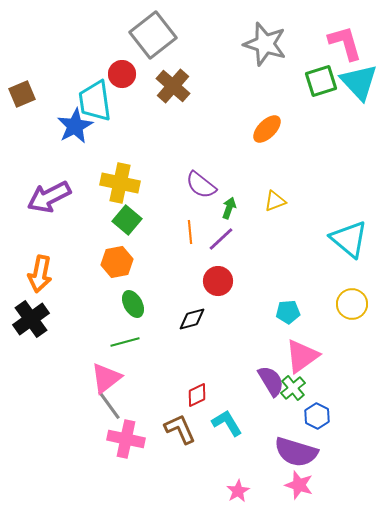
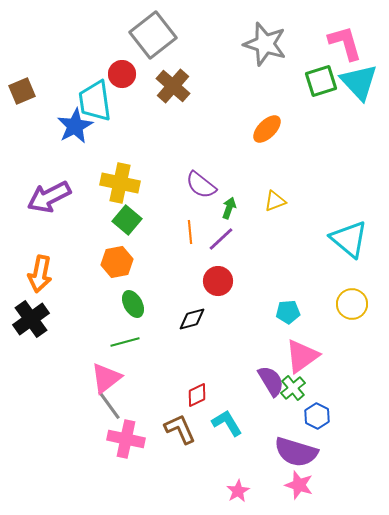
brown square at (22, 94): moved 3 px up
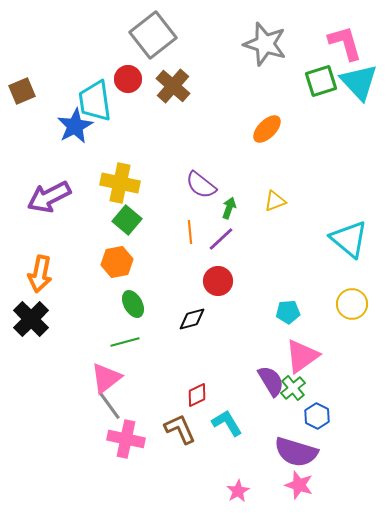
red circle at (122, 74): moved 6 px right, 5 px down
black cross at (31, 319): rotated 9 degrees counterclockwise
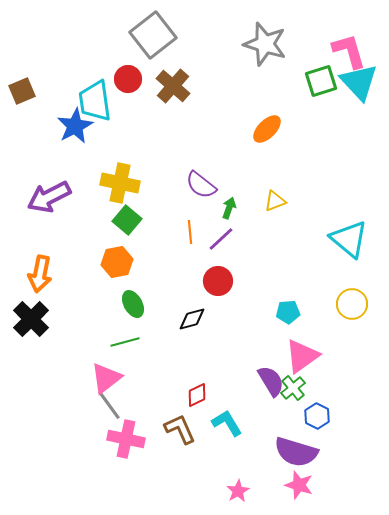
pink L-shape at (345, 43): moved 4 px right, 8 px down
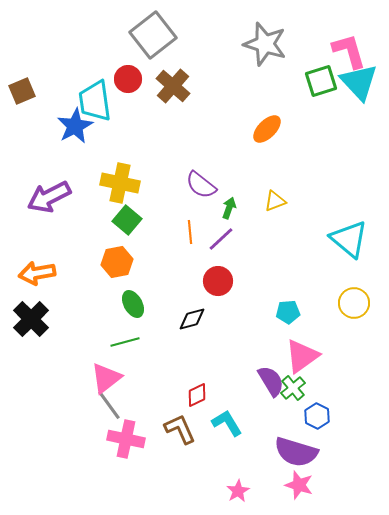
orange arrow at (40, 274): moved 3 px left, 1 px up; rotated 69 degrees clockwise
yellow circle at (352, 304): moved 2 px right, 1 px up
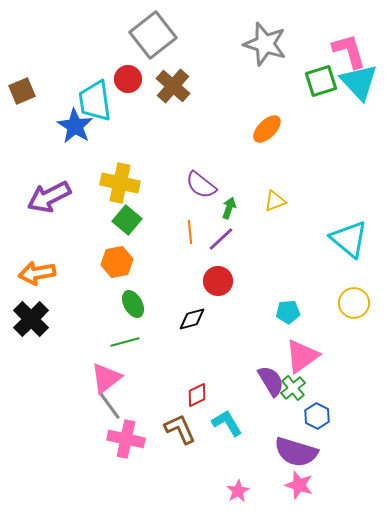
blue star at (75, 126): rotated 12 degrees counterclockwise
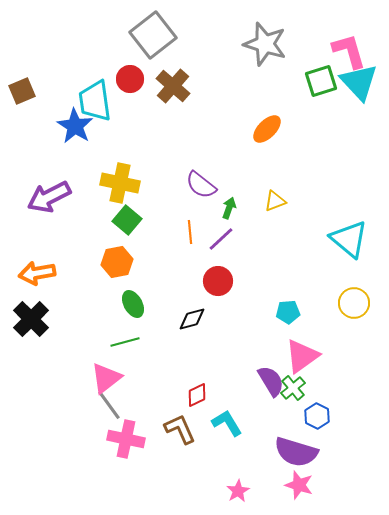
red circle at (128, 79): moved 2 px right
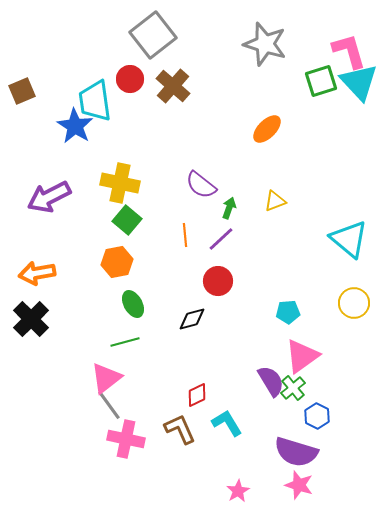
orange line at (190, 232): moved 5 px left, 3 px down
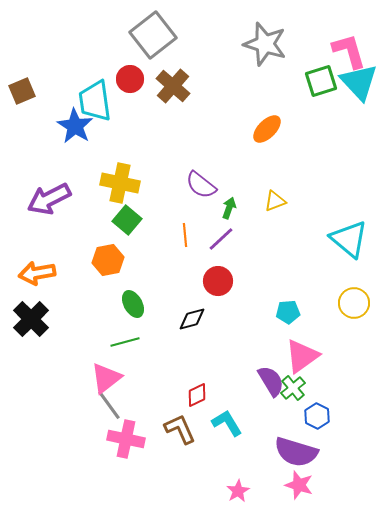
purple arrow at (49, 197): moved 2 px down
orange hexagon at (117, 262): moved 9 px left, 2 px up
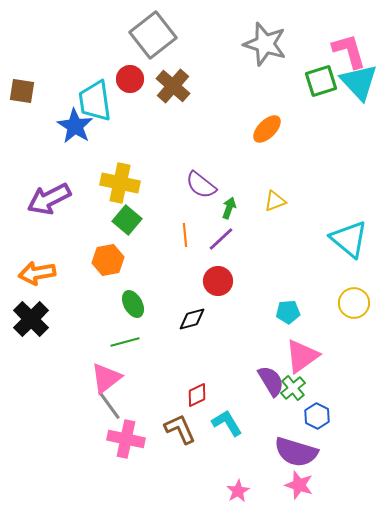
brown square at (22, 91): rotated 32 degrees clockwise
